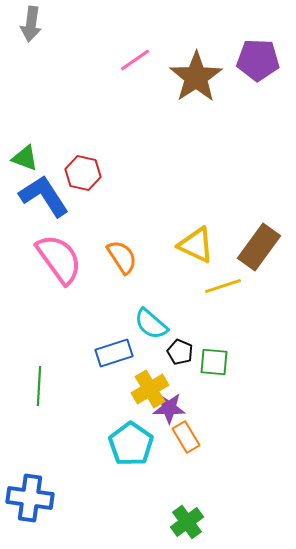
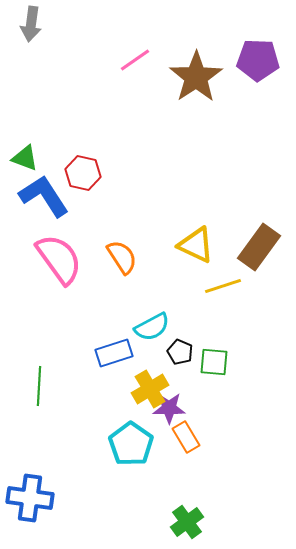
cyan semicircle: moved 1 px right, 3 px down; rotated 69 degrees counterclockwise
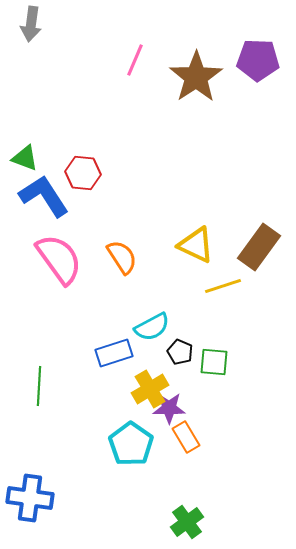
pink line: rotated 32 degrees counterclockwise
red hexagon: rotated 8 degrees counterclockwise
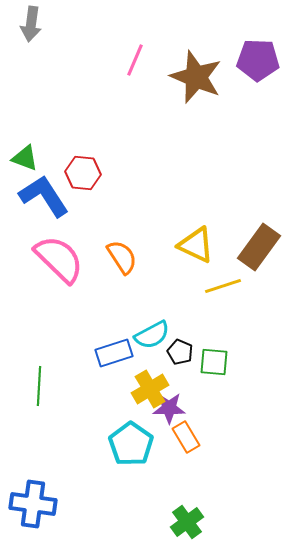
brown star: rotated 16 degrees counterclockwise
pink semicircle: rotated 10 degrees counterclockwise
cyan semicircle: moved 8 px down
blue cross: moved 3 px right, 6 px down
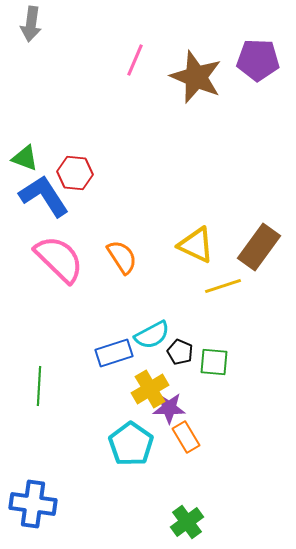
red hexagon: moved 8 px left
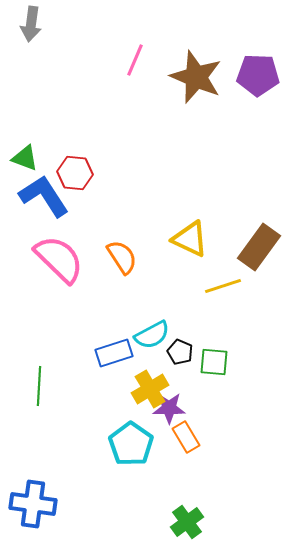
purple pentagon: moved 15 px down
yellow triangle: moved 6 px left, 6 px up
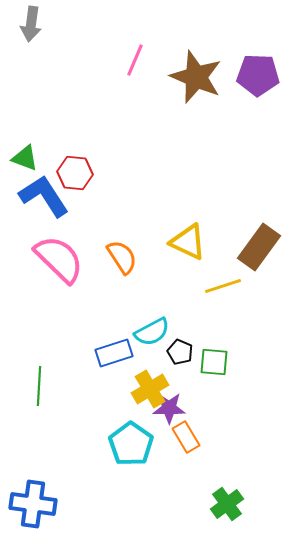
yellow triangle: moved 2 px left, 3 px down
cyan semicircle: moved 3 px up
green cross: moved 40 px right, 18 px up
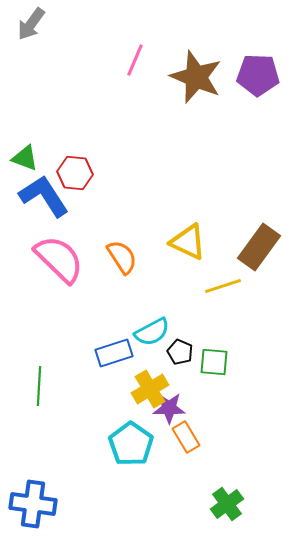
gray arrow: rotated 28 degrees clockwise
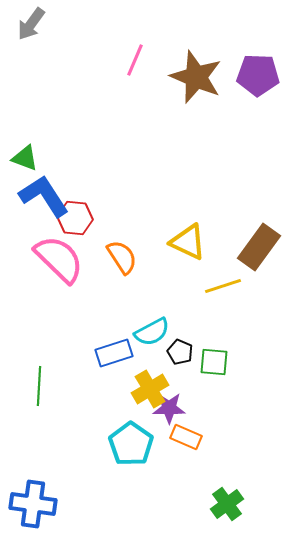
red hexagon: moved 45 px down
orange rectangle: rotated 36 degrees counterclockwise
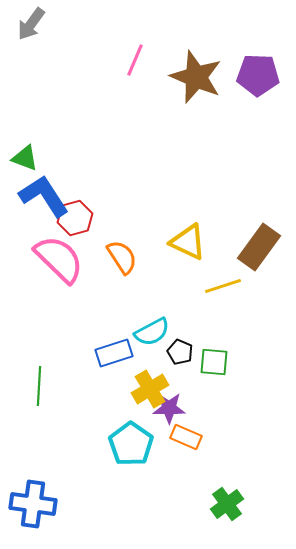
red hexagon: rotated 20 degrees counterclockwise
